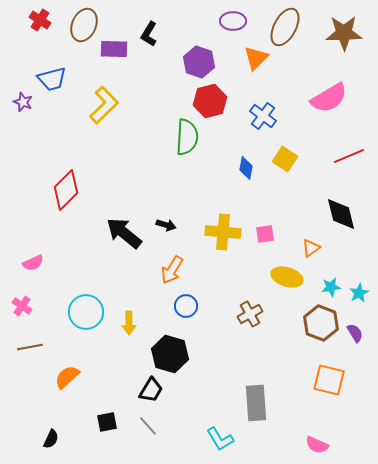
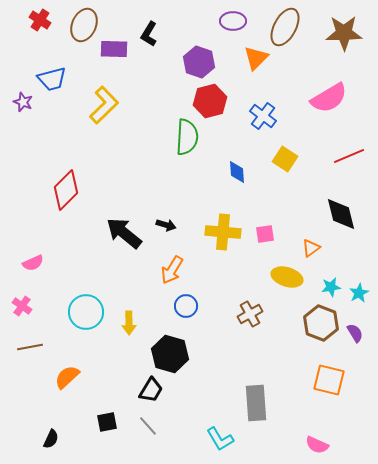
blue diamond at (246, 168): moved 9 px left, 4 px down; rotated 15 degrees counterclockwise
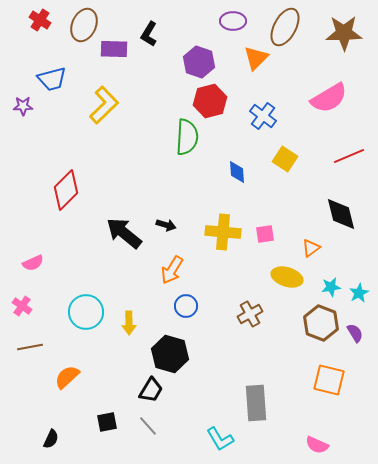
purple star at (23, 102): moved 4 px down; rotated 24 degrees counterclockwise
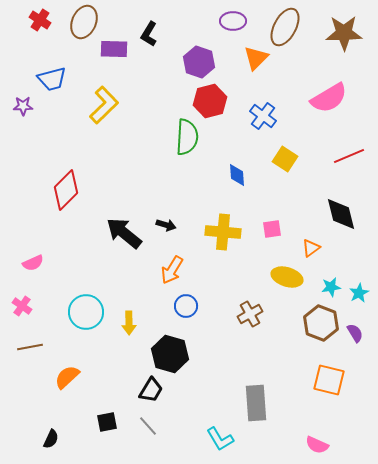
brown ellipse at (84, 25): moved 3 px up
blue diamond at (237, 172): moved 3 px down
pink square at (265, 234): moved 7 px right, 5 px up
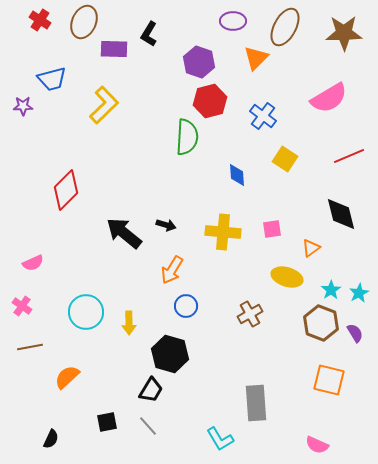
cyan star at (331, 287): moved 3 px down; rotated 24 degrees counterclockwise
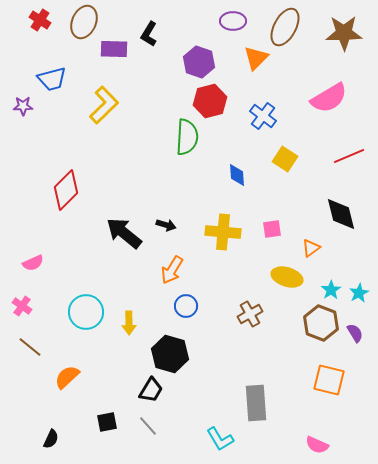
brown line at (30, 347): rotated 50 degrees clockwise
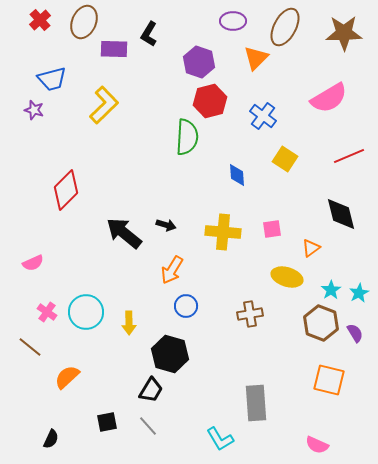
red cross at (40, 20): rotated 15 degrees clockwise
purple star at (23, 106): moved 11 px right, 4 px down; rotated 18 degrees clockwise
pink cross at (22, 306): moved 25 px right, 6 px down
brown cross at (250, 314): rotated 20 degrees clockwise
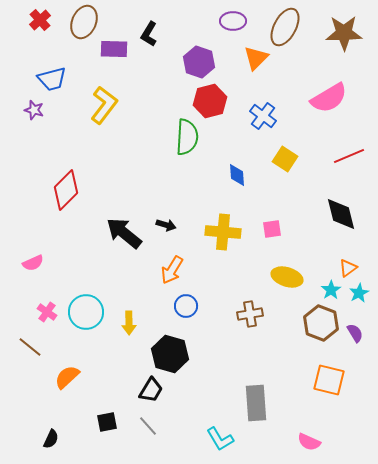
yellow L-shape at (104, 105): rotated 9 degrees counterclockwise
orange triangle at (311, 248): moved 37 px right, 20 px down
pink semicircle at (317, 445): moved 8 px left, 3 px up
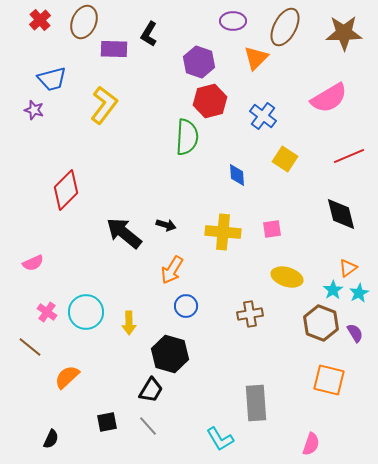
cyan star at (331, 290): moved 2 px right
pink semicircle at (309, 442): moved 2 px right, 2 px down; rotated 95 degrees counterclockwise
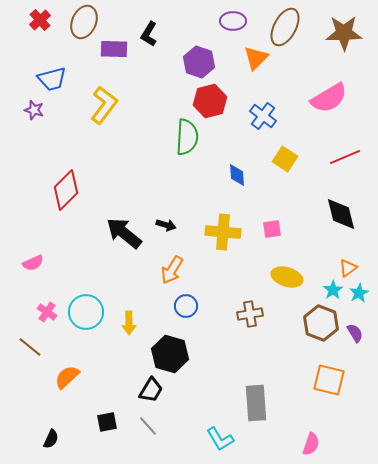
red line at (349, 156): moved 4 px left, 1 px down
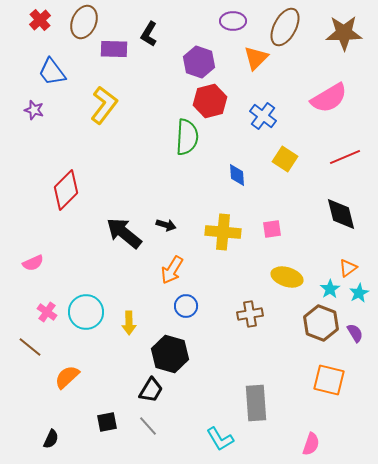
blue trapezoid at (52, 79): moved 7 px up; rotated 68 degrees clockwise
cyan star at (333, 290): moved 3 px left, 1 px up
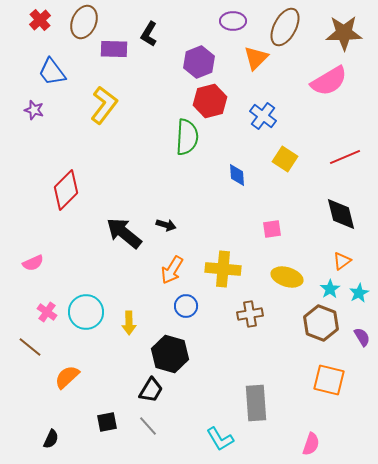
purple hexagon at (199, 62): rotated 20 degrees clockwise
pink semicircle at (329, 98): moved 17 px up
yellow cross at (223, 232): moved 37 px down
orange triangle at (348, 268): moved 6 px left, 7 px up
purple semicircle at (355, 333): moved 7 px right, 4 px down
